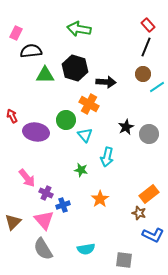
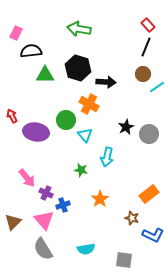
black hexagon: moved 3 px right
brown star: moved 7 px left, 5 px down
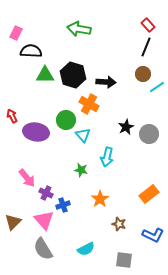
black semicircle: rotated 10 degrees clockwise
black hexagon: moved 5 px left, 7 px down
cyan triangle: moved 2 px left
brown star: moved 13 px left, 6 px down
cyan semicircle: rotated 18 degrees counterclockwise
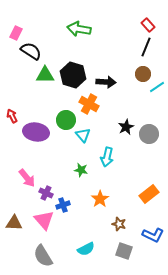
black semicircle: rotated 30 degrees clockwise
brown triangle: moved 1 px right, 1 px down; rotated 48 degrees clockwise
gray semicircle: moved 7 px down
gray square: moved 9 px up; rotated 12 degrees clockwise
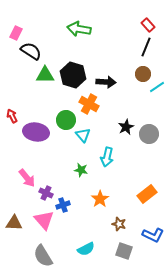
orange rectangle: moved 2 px left
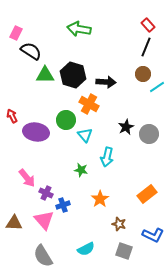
cyan triangle: moved 2 px right
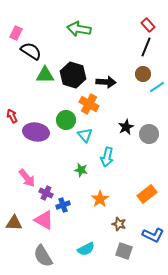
pink triangle: rotated 20 degrees counterclockwise
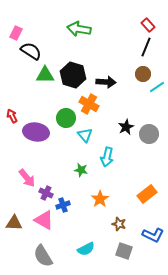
green circle: moved 2 px up
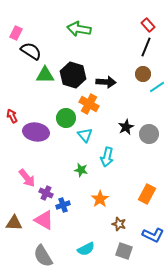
orange rectangle: rotated 24 degrees counterclockwise
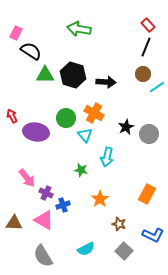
orange cross: moved 5 px right, 9 px down
gray square: rotated 24 degrees clockwise
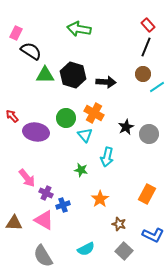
red arrow: rotated 16 degrees counterclockwise
